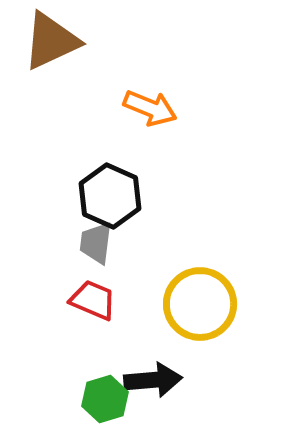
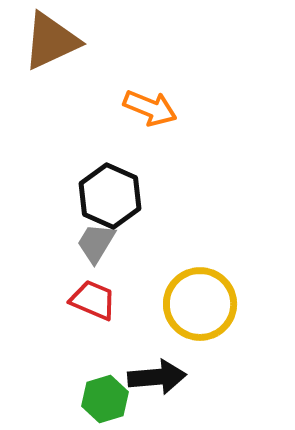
gray trapezoid: rotated 24 degrees clockwise
black arrow: moved 4 px right, 3 px up
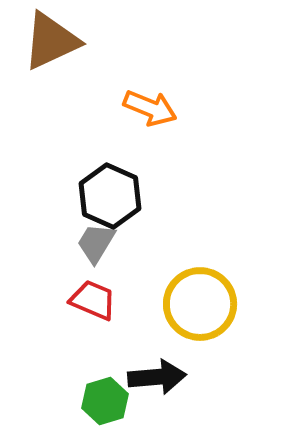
green hexagon: moved 2 px down
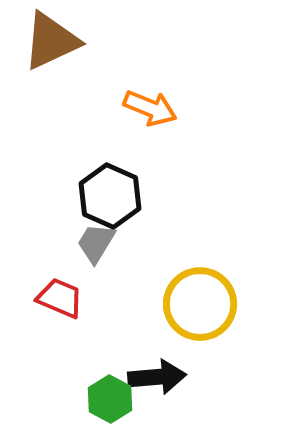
red trapezoid: moved 33 px left, 2 px up
green hexagon: moved 5 px right, 2 px up; rotated 15 degrees counterclockwise
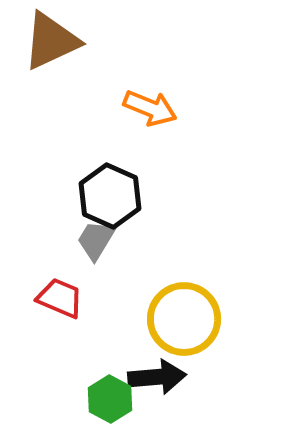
gray trapezoid: moved 3 px up
yellow circle: moved 16 px left, 15 px down
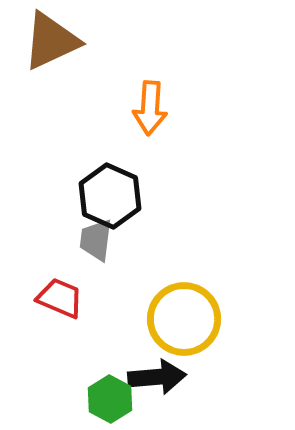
orange arrow: rotated 72 degrees clockwise
gray trapezoid: rotated 24 degrees counterclockwise
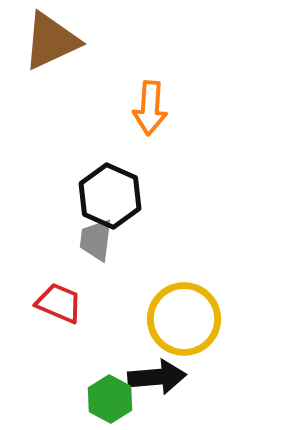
red trapezoid: moved 1 px left, 5 px down
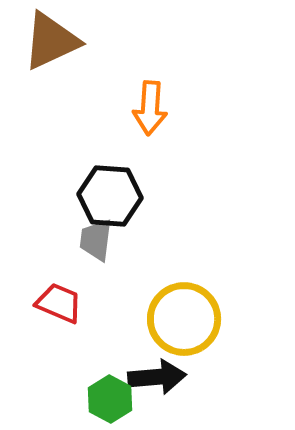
black hexagon: rotated 20 degrees counterclockwise
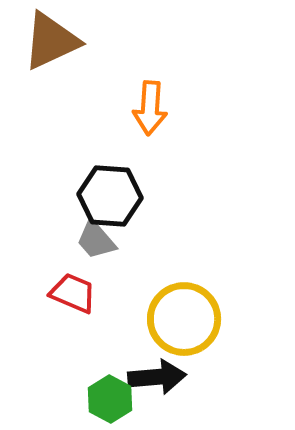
gray trapezoid: rotated 48 degrees counterclockwise
red trapezoid: moved 14 px right, 10 px up
